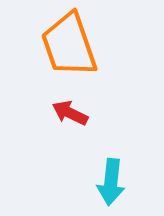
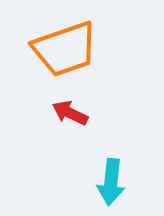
orange trapezoid: moved 4 px left, 4 px down; rotated 90 degrees counterclockwise
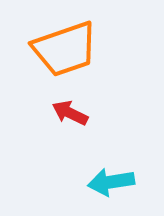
cyan arrow: rotated 75 degrees clockwise
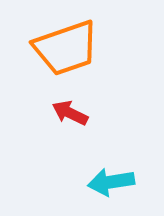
orange trapezoid: moved 1 px right, 1 px up
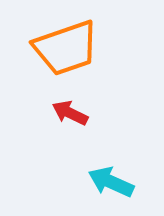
cyan arrow: rotated 33 degrees clockwise
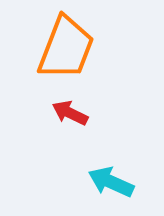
orange trapezoid: rotated 50 degrees counterclockwise
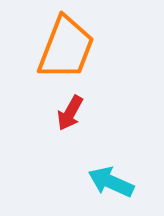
red arrow: rotated 87 degrees counterclockwise
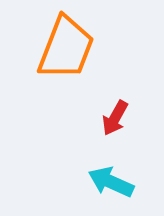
red arrow: moved 45 px right, 5 px down
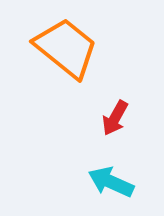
orange trapezoid: rotated 72 degrees counterclockwise
